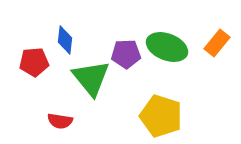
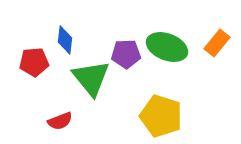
red semicircle: rotated 30 degrees counterclockwise
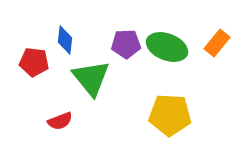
purple pentagon: moved 10 px up
red pentagon: rotated 12 degrees clockwise
yellow pentagon: moved 9 px right, 1 px up; rotated 15 degrees counterclockwise
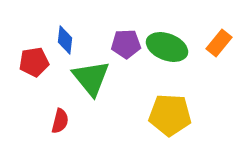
orange rectangle: moved 2 px right
red pentagon: rotated 16 degrees counterclockwise
red semicircle: rotated 55 degrees counterclockwise
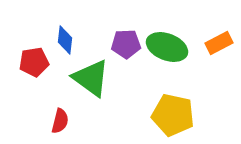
orange rectangle: rotated 24 degrees clockwise
green triangle: rotated 15 degrees counterclockwise
yellow pentagon: moved 3 px right; rotated 9 degrees clockwise
